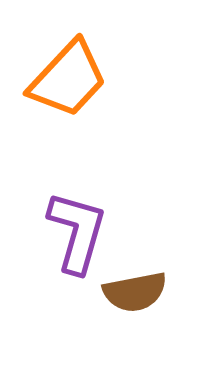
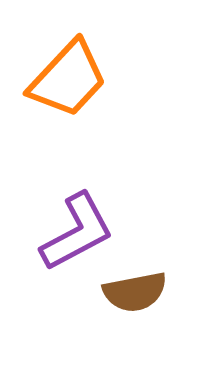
purple L-shape: rotated 46 degrees clockwise
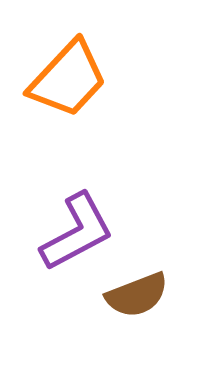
brown semicircle: moved 2 px right, 3 px down; rotated 10 degrees counterclockwise
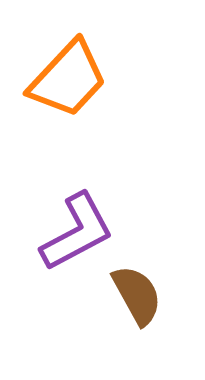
brown semicircle: rotated 98 degrees counterclockwise
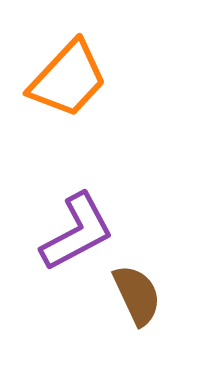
brown semicircle: rotated 4 degrees clockwise
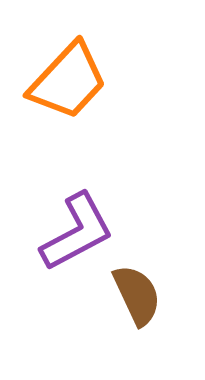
orange trapezoid: moved 2 px down
